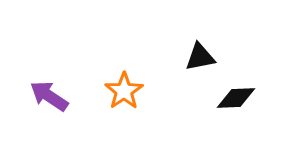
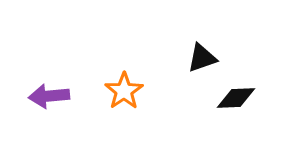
black triangle: moved 2 px right, 1 px down; rotated 8 degrees counterclockwise
purple arrow: rotated 39 degrees counterclockwise
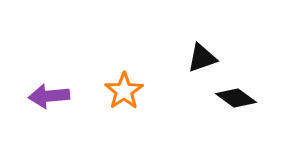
black diamond: rotated 39 degrees clockwise
